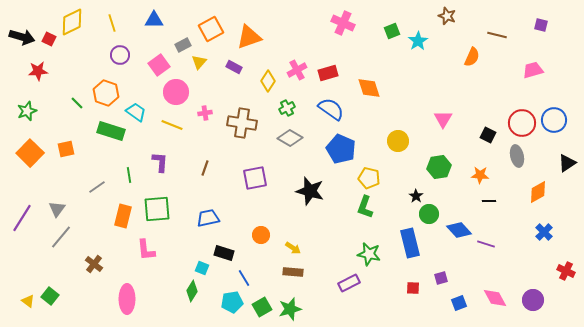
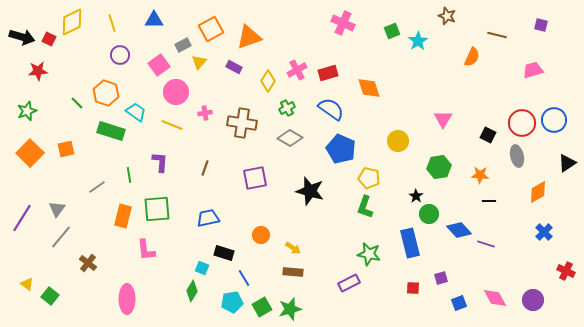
brown cross at (94, 264): moved 6 px left, 1 px up
yellow triangle at (28, 301): moved 1 px left, 17 px up
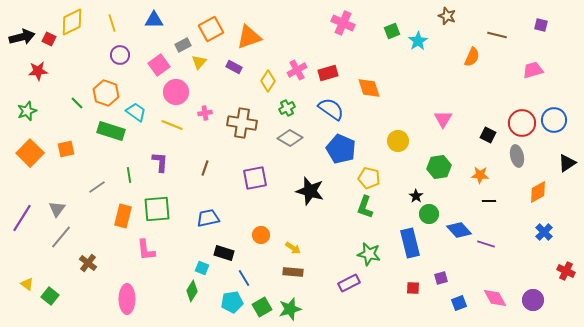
black arrow at (22, 37): rotated 30 degrees counterclockwise
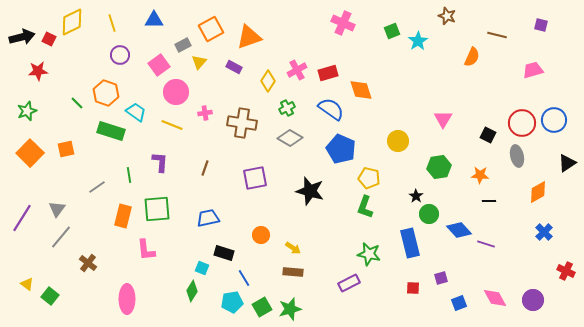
orange diamond at (369, 88): moved 8 px left, 2 px down
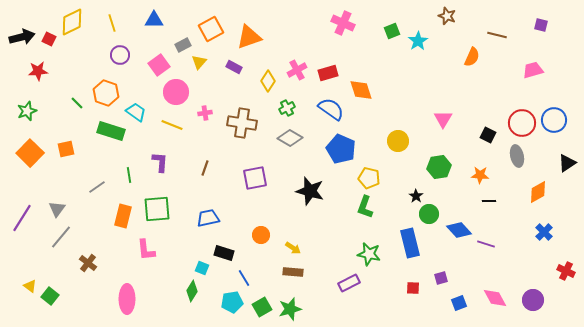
yellow triangle at (27, 284): moved 3 px right, 2 px down
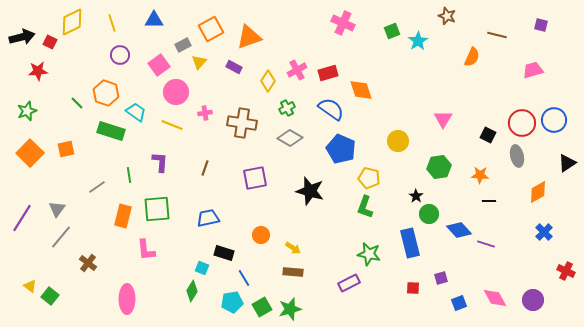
red square at (49, 39): moved 1 px right, 3 px down
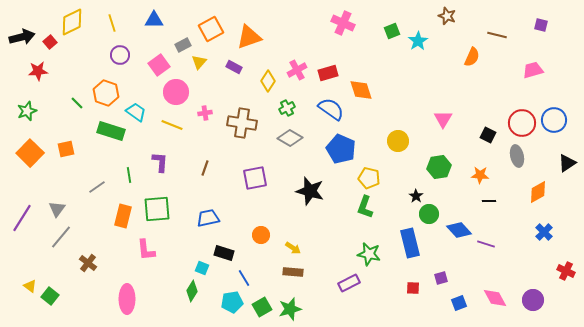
red square at (50, 42): rotated 24 degrees clockwise
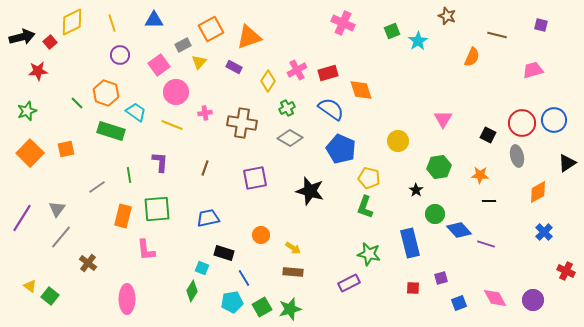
black star at (416, 196): moved 6 px up
green circle at (429, 214): moved 6 px right
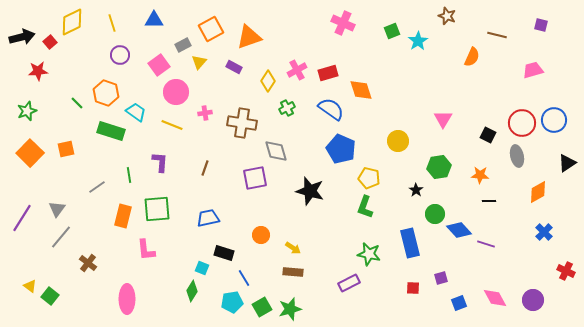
gray diamond at (290, 138): moved 14 px left, 13 px down; rotated 45 degrees clockwise
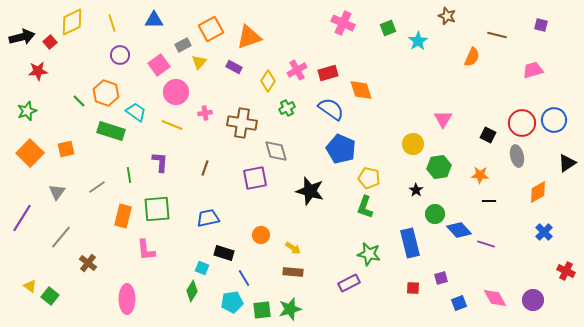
green square at (392, 31): moved 4 px left, 3 px up
green line at (77, 103): moved 2 px right, 2 px up
yellow circle at (398, 141): moved 15 px right, 3 px down
gray triangle at (57, 209): moved 17 px up
green square at (262, 307): moved 3 px down; rotated 24 degrees clockwise
